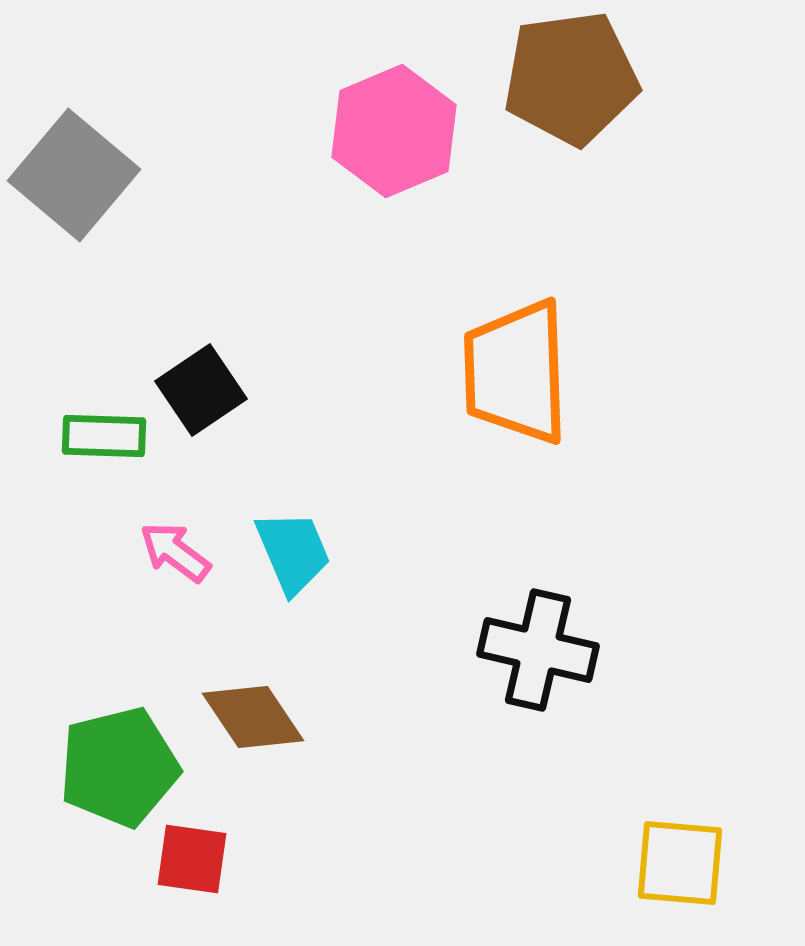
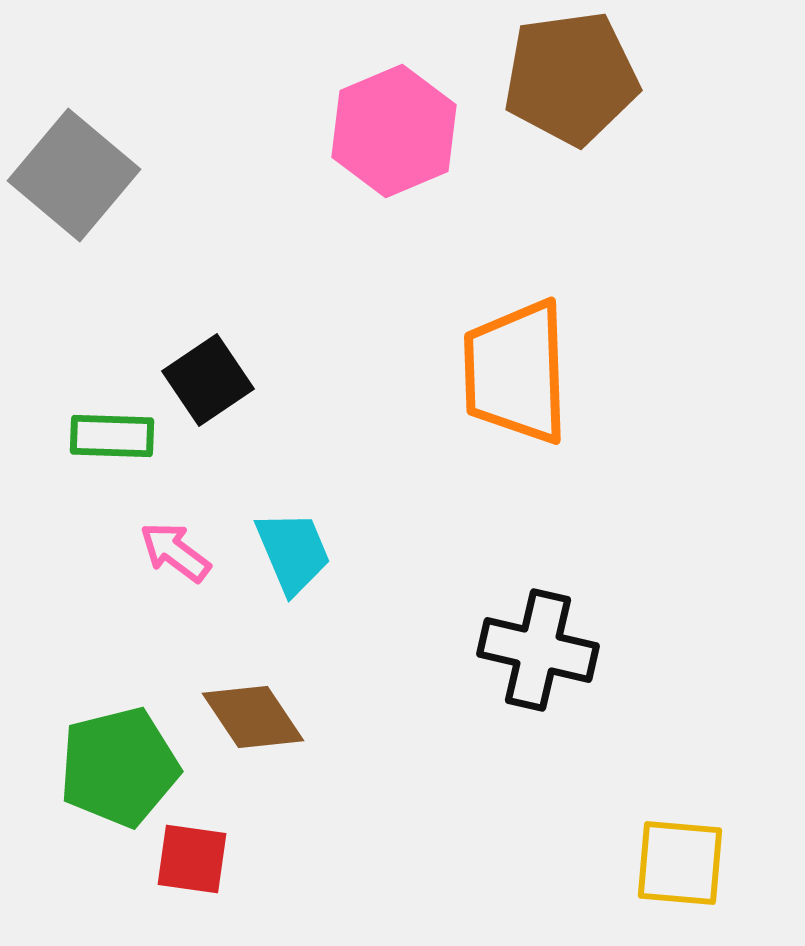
black square: moved 7 px right, 10 px up
green rectangle: moved 8 px right
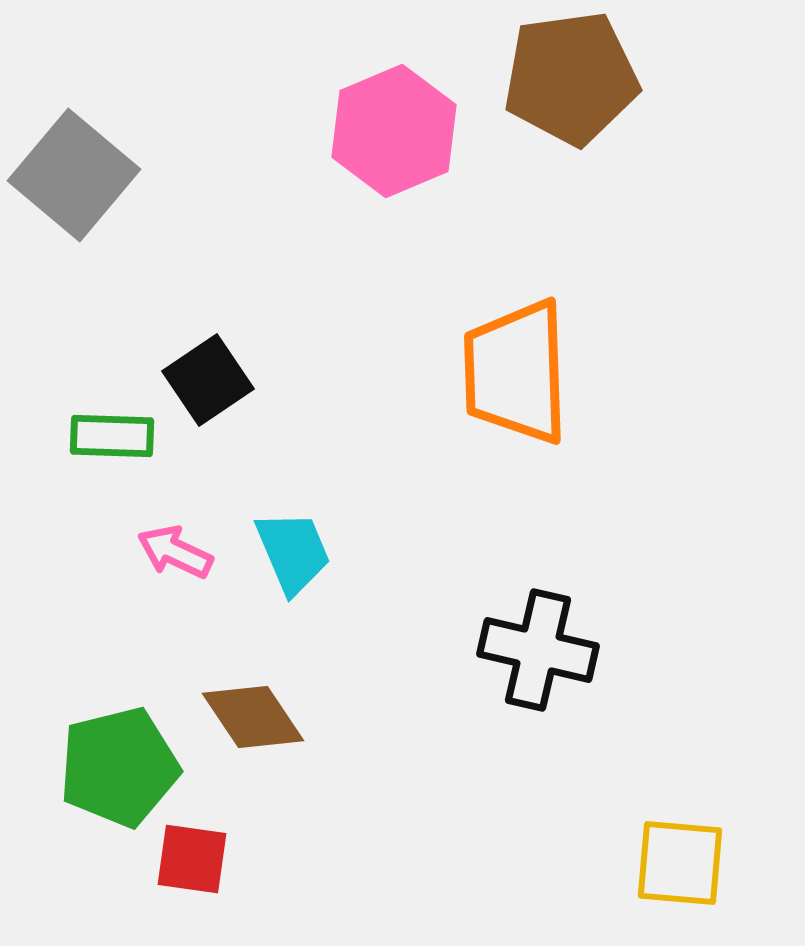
pink arrow: rotated 12 degrees counterclockwise
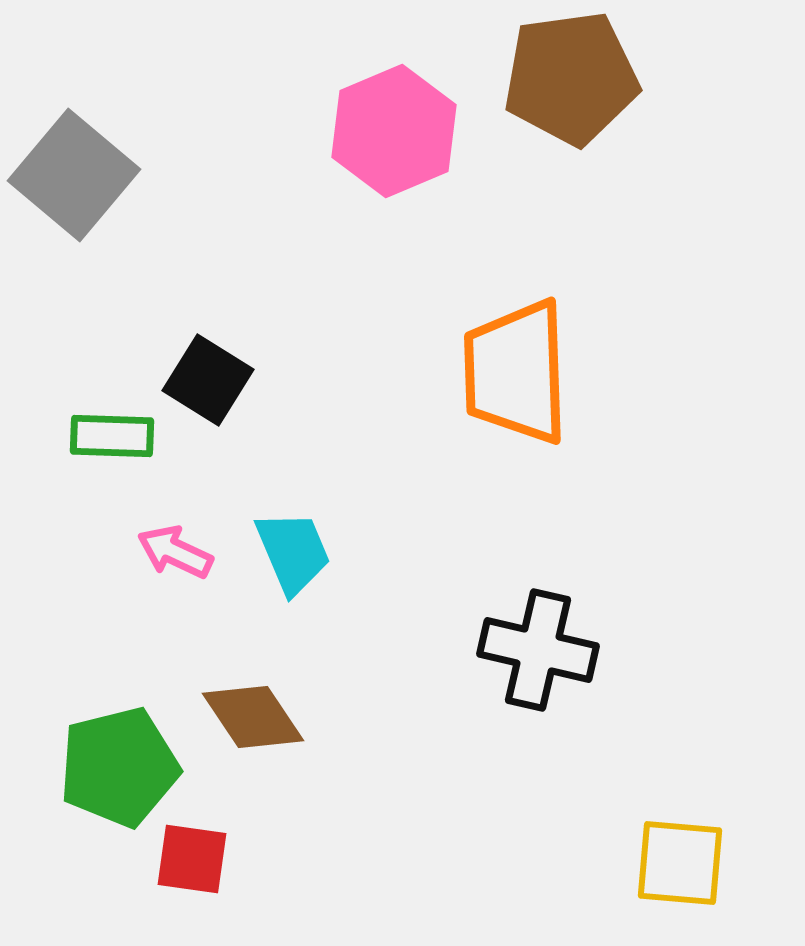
black square: rotated 24 degrees counterclockwise
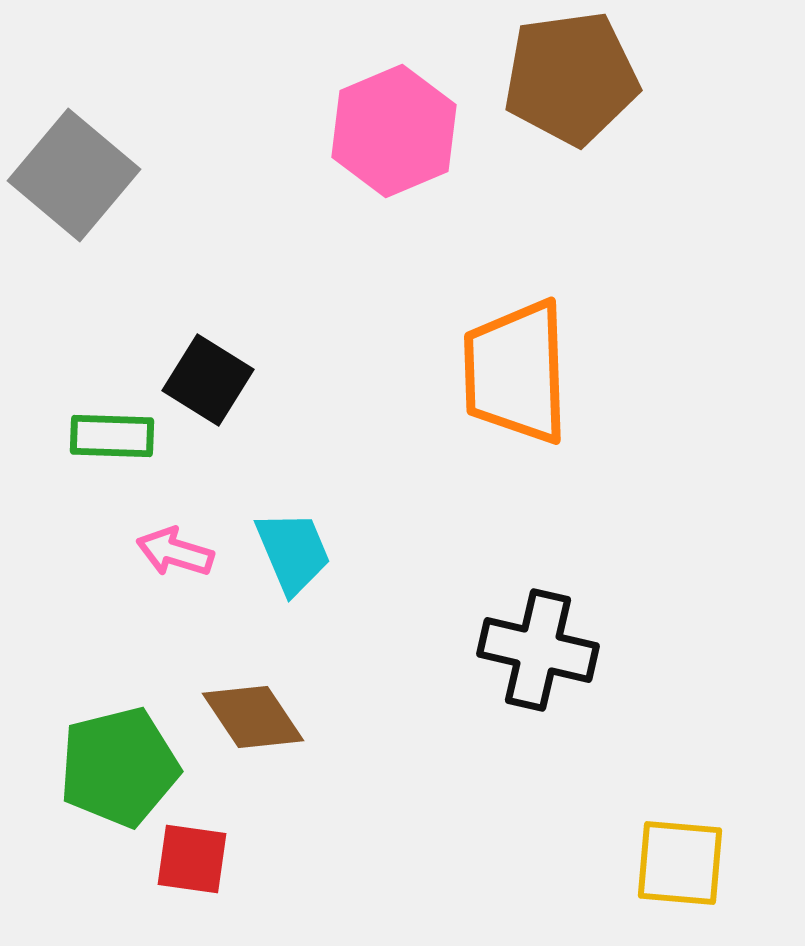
pink arrow: rotated 8 degrees counterclockwise
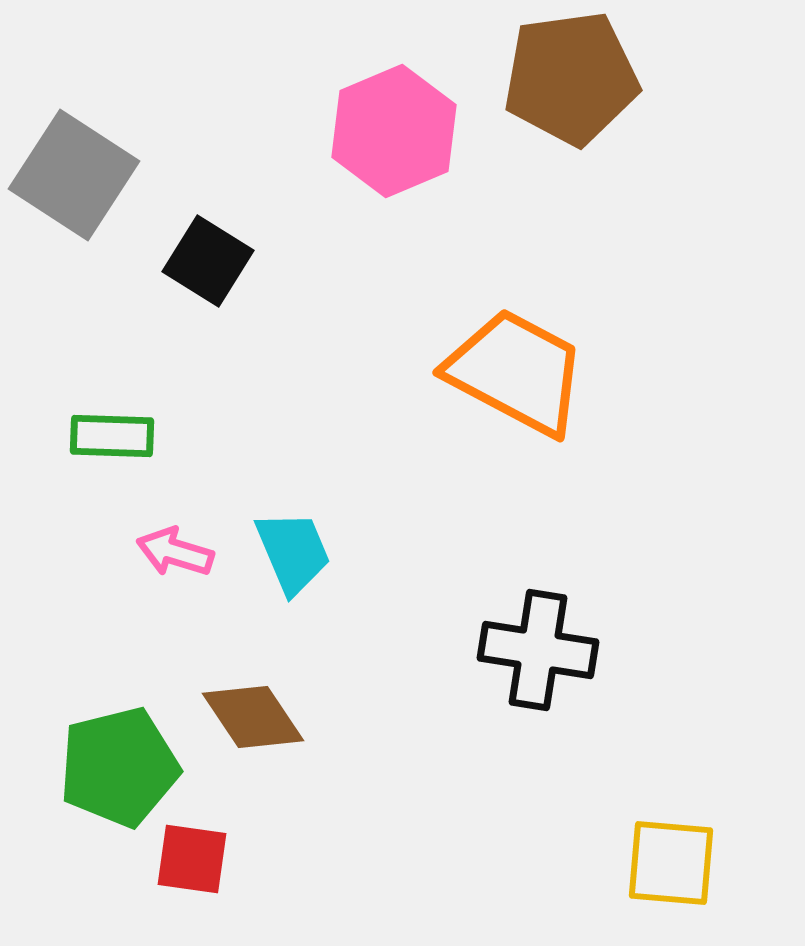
gray square: rotated 7 degrees counterclockwise
orange trapezoid: rotated 120 degrees clockwise
black square: moved 119 px up
black cross: rotated 4 degrees counterclockwise
yellow square: moved 9 px left
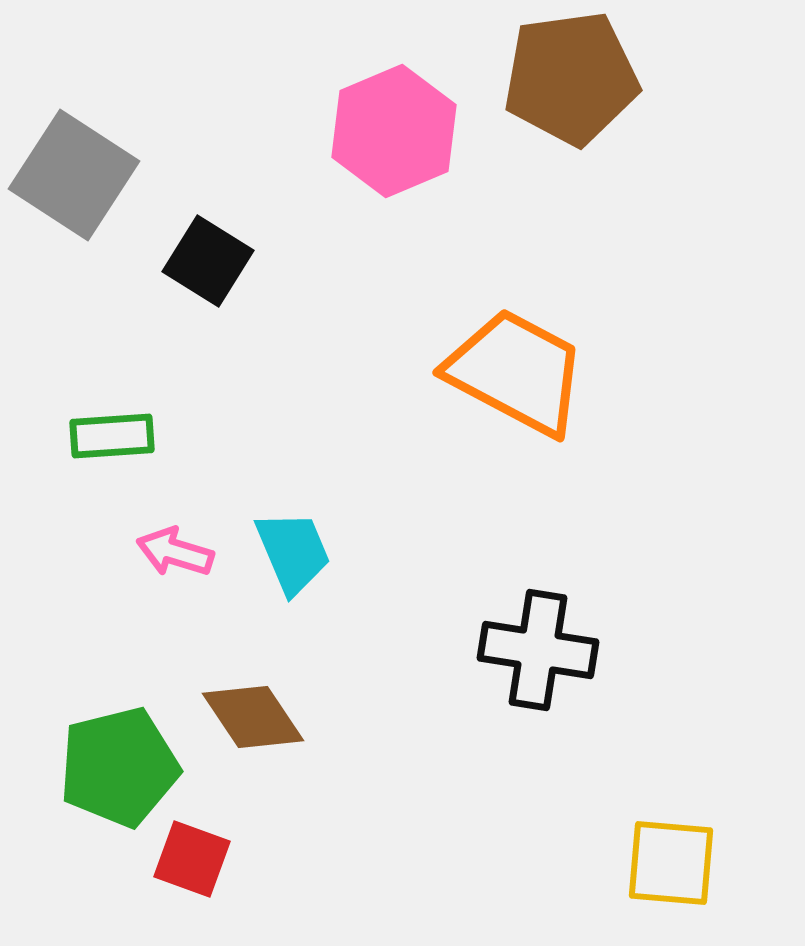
green rectangle: rotated 6 degrees counterclockwise
red square: rotated 12 degrees clockwise
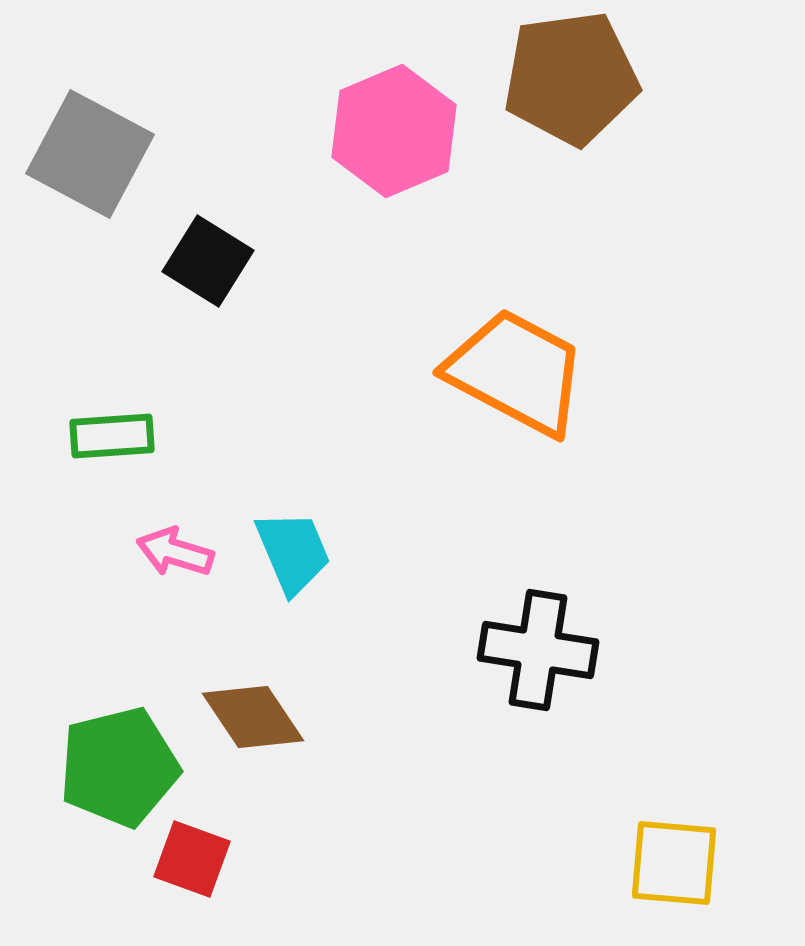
gray square: moved 16 px right, 21 px up; rotated 5 degrees counterclockwise
yellow square: moved 3 px right
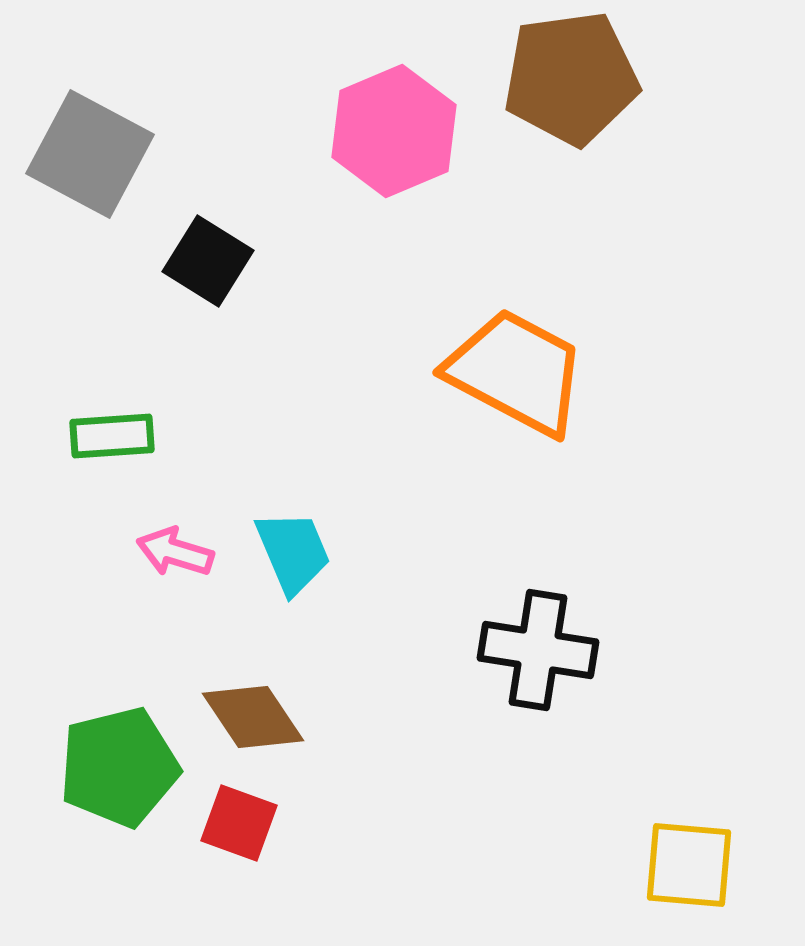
red square: moved 47 px right, 36 px up
yellow square: moved 15 px right, 2 px down
